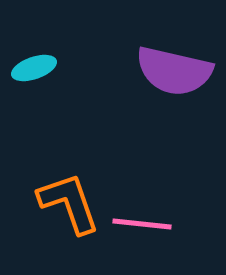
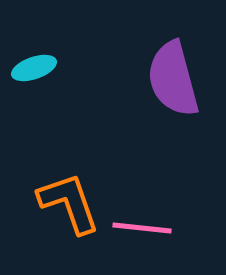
purple semicircle: moved 1 px left, 8 px down; rotated 62 degrees clockwise
pink line: moved 4 px down
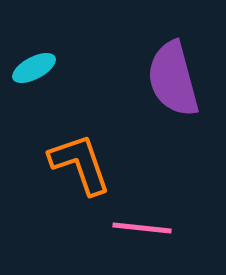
cyan ellipse: rotated 9 degrees counterclockwise
orange L-shape: moved 11 px right, 39 px up
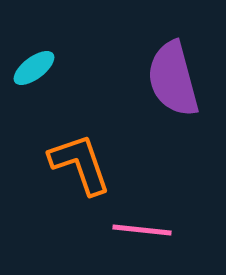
cyan ellipse: rotated 9 degrees counterclockwise
pink line: moved 2 px down
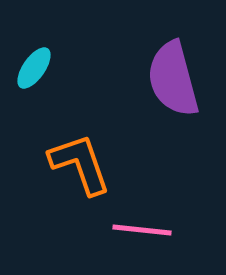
cyan ellipse: rotated 18 degrees counterclockwise
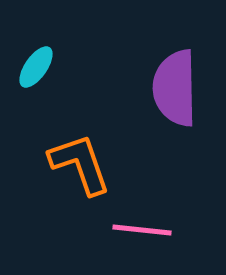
cyan ellipse: moved 2 px right, 1 px up
purple semicircle: moved 2 px right, 9 px down; rotated 14 degrees clockwise
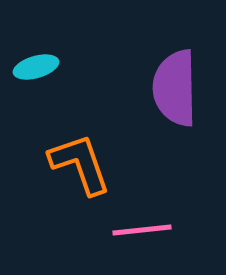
cyan ellipse: rotated 39 degrees clockwise
pink line: rotated 12 degrees counterclockwise
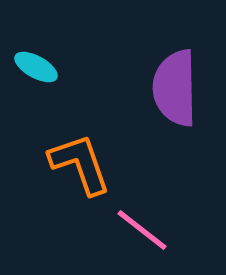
cyan ellipse: rotated 45 degrees clockwise
pink line: rotated 44 degrees clockwise
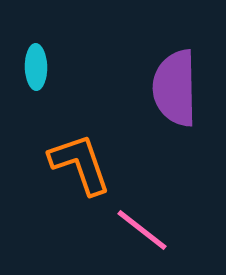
cyan ellipse: rotated 60 degrees clockwise
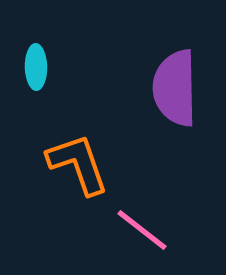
orange L-shape: moved 2 px left
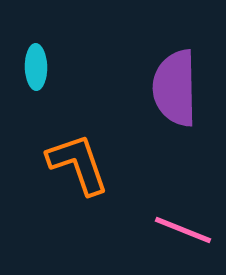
pink line: moved 41 px right; rotated 16 degrees counterclockwise
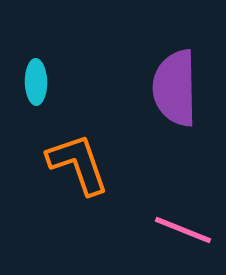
cyan ellipse: moved 15 px down
